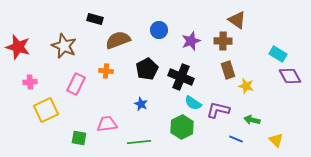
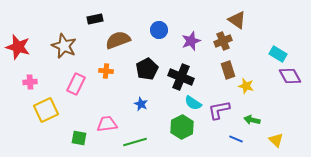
black rectangle: rotated 28 degrees counterclockwise
brown cross: rotated 24 degrees counterclockwise
purple L-shape: moved 1 px right; rotated 25 degrees counterclockwise
green line: moved 4 px left; rotated 10 degrees counterclockwise
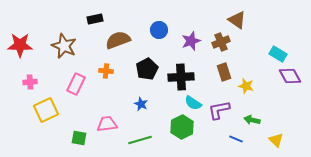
brown cross: moved 2 px left, 1 px down
red star: moved 2 px right, 2 px up; rotated 15 degrees counterclockwise
brown rectangle: moved 4 px left, 2 px down
black cross: rotated 25 degrees counterclockwise
green line: moved 5 px right, 2 px up
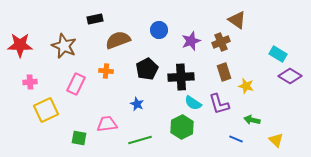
purple diamond: rotated 30 degrees counterclockwise
blue star: moved 4 px left
purple L-shape: moved 6 px up; rotated 95 degrees counterclockwise
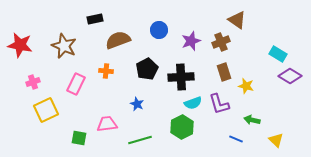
red star: rotated 10 degrees clockwise
pink cross: moved 3 px right; rotated 16 degrees counterclockwise
cyan semicircle: rotated 54 degrees counterclockwise
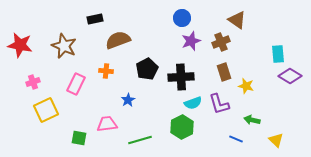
blue circle: moved 23 px right, 12 px up
cyan rectangle: rotated 54 degrees clockwise
blue star: moved 9 px left, 4 px up; rotated 16 degrees clockwise
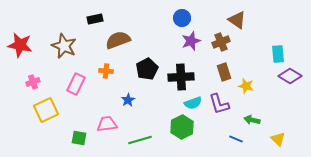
yellow triangle: moved 2 px right, 1 px up
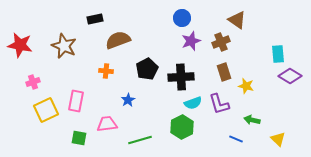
pink rectangle: moved 17 px down; rotated 15 degrees counterclockwise
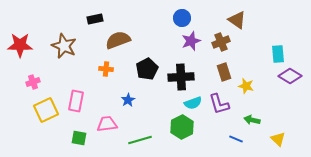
red star: rotated 10 degrees counterclockwise
orange cross: moved 2 px up
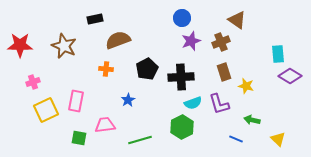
pink trapezoid: moved 2 px left, 1 px down
